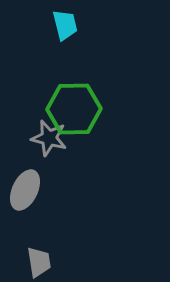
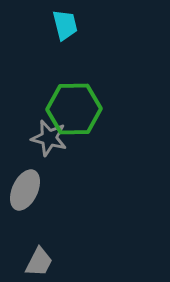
gray trapezoid: rotated 36 degrees clockwise
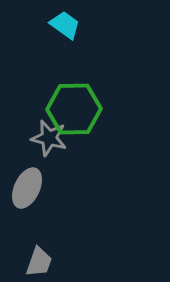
cyan trapezoid: rotated 40 degrees counterclockwise
gray ellipse: moved 2 px right, 2 px up
gray trapezoid: rotated 8 degrees counterclockwise
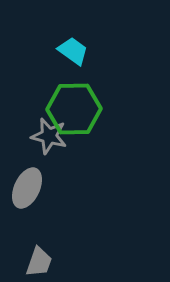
cyan trapezoid: moved 8 px right, 26 px down
gray star: moved 2 px up
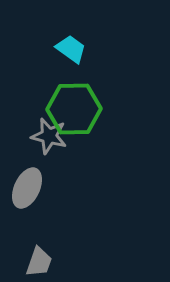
cyan trapezoid: moved 2 px left, 2 px up
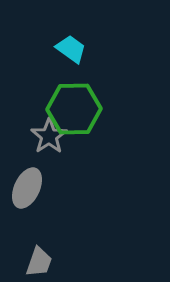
gray star: rotated 24 degrees clockwise
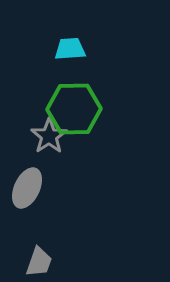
cyan trapezoid: moved 1 px left; rotated 40 degrees counterclockwise
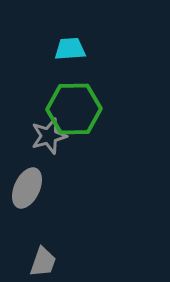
gray star: rotated 18 degrees clockwise
gray trapezoid: moved 4 px right
